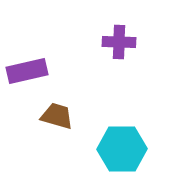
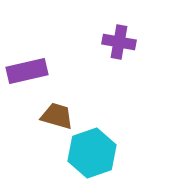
purple cross: rotated 8 degrees clockwise
cyan hexagon: moved 30 px left, 4 px down; rotated 18 degrees counterclockwise
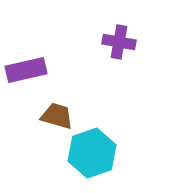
purple rectangle: moved 1 px left, 1 px up
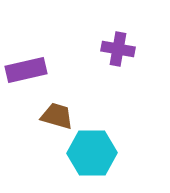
purple cross: moved 1 px left, 7 px down
cyan hexagon: rotated 18 degrees clockwise
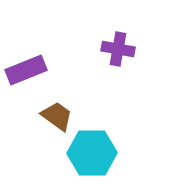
purple rectangle: rotated 9 degrees counterclockwise
brown trapezoid: rotated 20 degrees clockwise
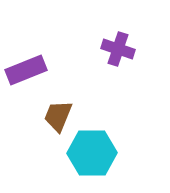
purple cross: rotated 8 degrees clockwise
brown trapezoid: moved 1 px right; rotated 104 degrees counterclockwise
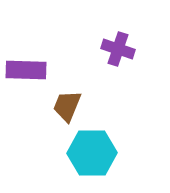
purple rectangle: rotated 24 degrees clockwise
brown trapezoid: moved 9 px right, 10 px up
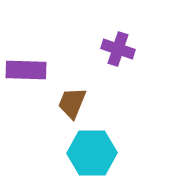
brown trapezoid: moved 5 px right, 3 px up
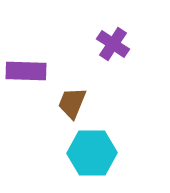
purple cross: moved 5 px left, 5 px up; rotated 16 degrees clockwise
purple rectangle: moved 1 px down
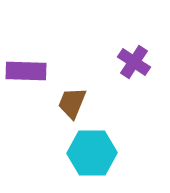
purple cross: moved 21 px right, 18 px down
